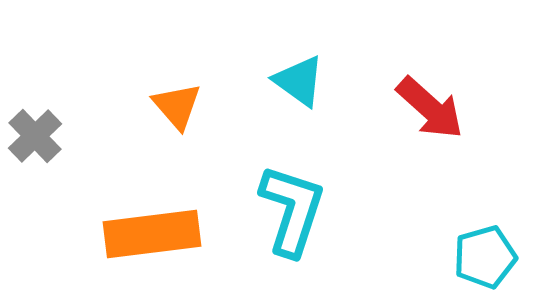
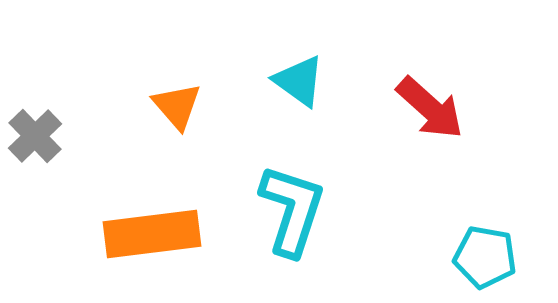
cyan pentagon: rotated 26 degrees clockwise
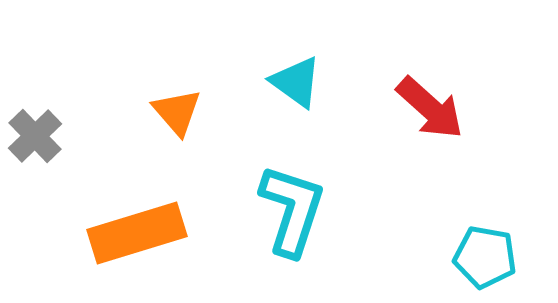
cyan triangle: moved 3 px left, 1 px down
orange triangle: moved 6 px down
orange rectangle: moved 15 px left, 1 px up; rotated 10 degrees counterclockwise
